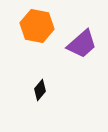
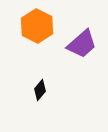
orange hexagon: rotated 16 degrees clockwise
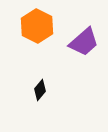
purple trapezoid: moved 2 px right, 2 px up
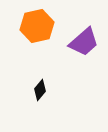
orange hexagon: rotated 20 degrees clockwise
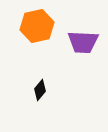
purple trapezoid: moved 1 px left; rotated 44 degrees clockwise
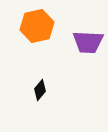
purple trapezoid: moved 5 px right
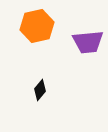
purple trapezoid: rotated 8 degrees counterclockwise
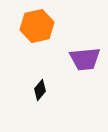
purple trapezoid: moved 3 px left, 17 px down
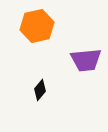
purple trapezoid: moved 1 px right, 1 px down
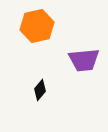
purple trapezoid: moved 2 px left
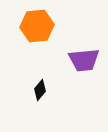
orange hexagon: rotated 8 degrees clockwise
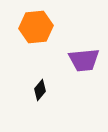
orange hexagon: moved 1 px left, 1 px down
